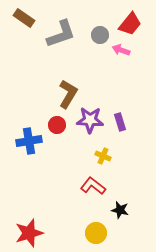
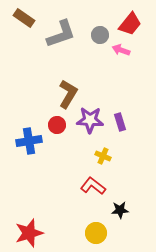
black star: rotated 18 degrees counterclockwise
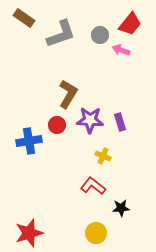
black star: moved 1 px right, 2 px up
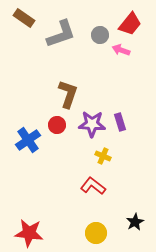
brown L-shape: rotated 12 degrees counterclockwise
purple star: moved 2 px right, 4 px down
blue cross: moved 1 px left, 1 px up; rotated 25 degrees counterclockwise
black star: moved 14 px right, 14 px down; rotated 24 degrees counterclockwise
red star: rotated 24 degrees clockwise
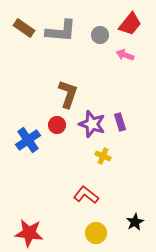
brown rectangle: moved 10 px down
gray L-shape: moved 3 px up; rotated 24 degrees clockwise
pink arrow: moved 4 px right, 5 px down
purple star: rotated 16 degrees clockwise
red L-shape: moved 7 px left, 9 px down
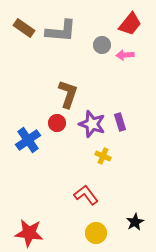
gray circle: moved 2 px right, 10 px down
pink arrow: rotated 24 degrees counterclockwise
red circle: moved 2 px up
red L-shape: rotated 15 degrees clockwise
